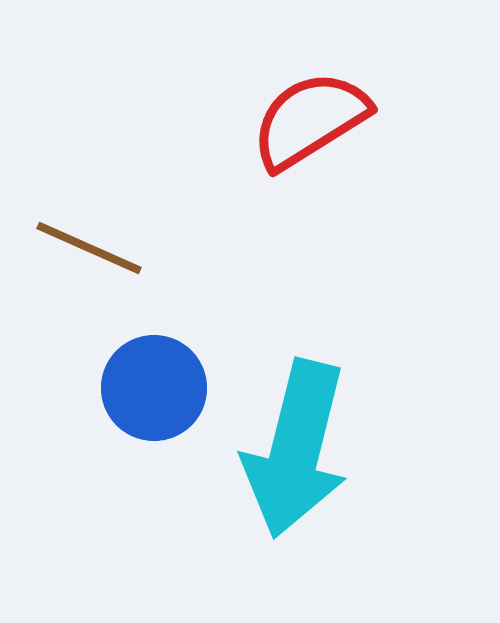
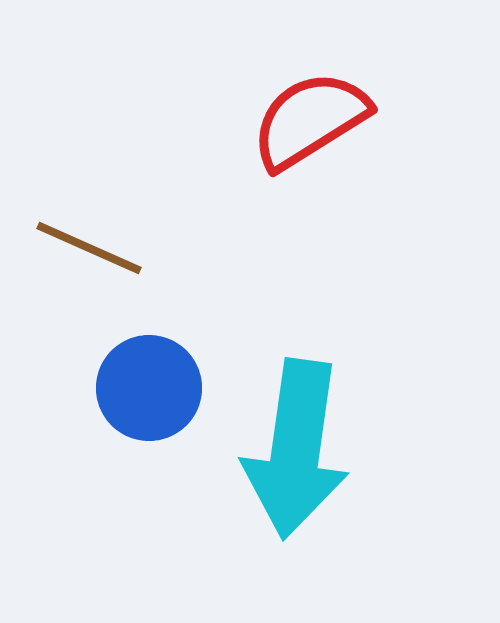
blue circle: moved 5 px left
cyan arrow: rotated 6 degrees counterclockwise
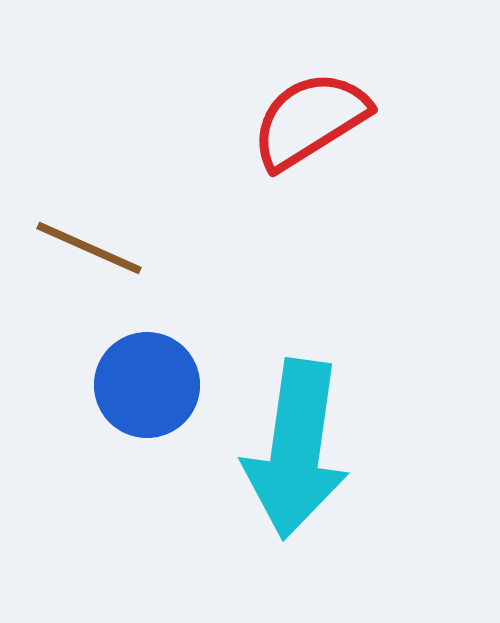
blue circle: moved 2 px left, 3 px up
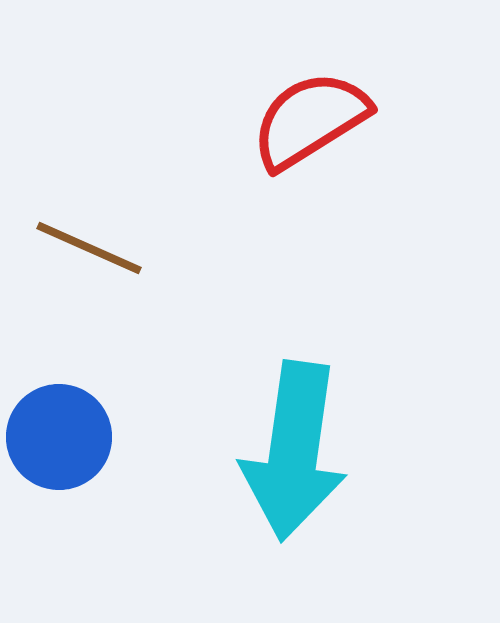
blue circle: moved 88 px left, 52 px down
cyan arrow: moved 2 px left, 2 px down
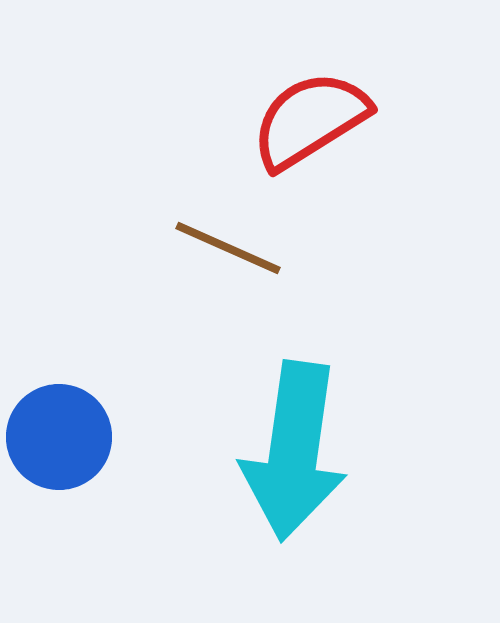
brown line: moved 139 px right
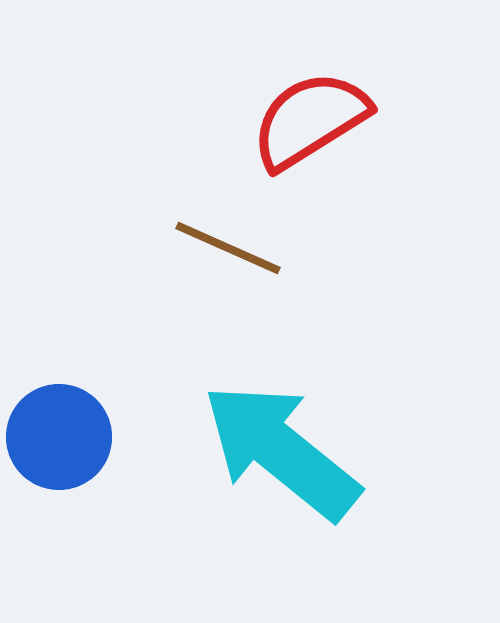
cyan arrow: moved 13 px left; rotated 121 degrees clockwise
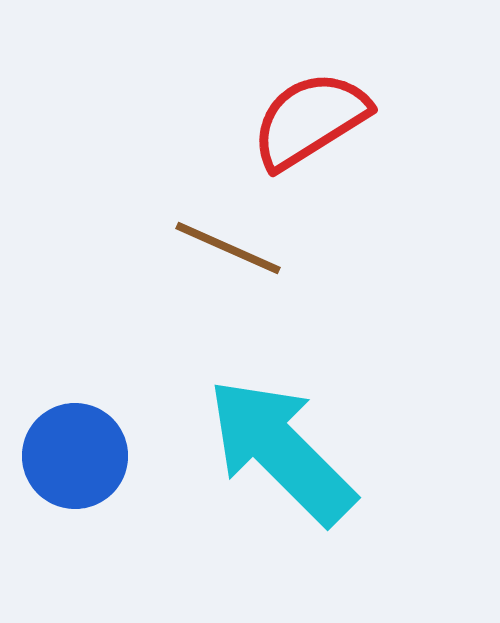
blue circle: moved 16 px right, 19 px down
cyan arrow: rotated 6 degrees clockwise
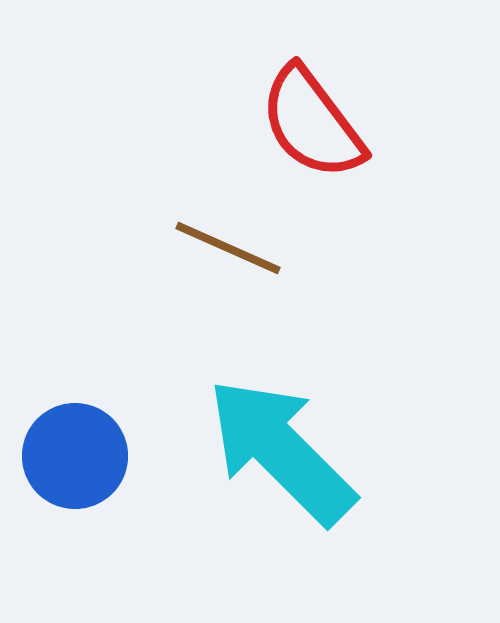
red semicircle: moved 2 px right, 3 px down; rotated 95 degrees counterclockwise
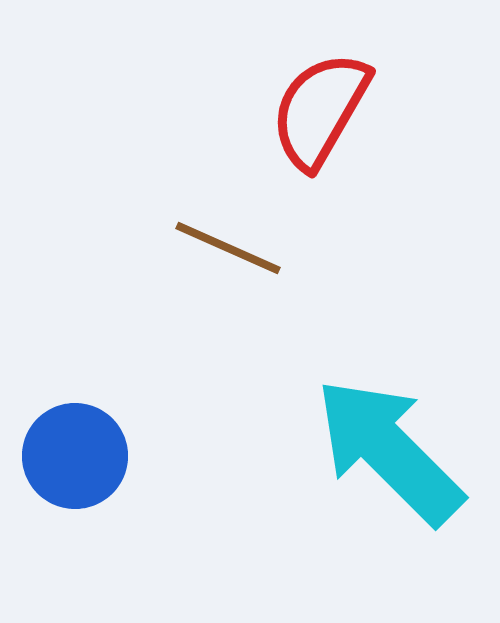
red semicircle: moved 8 px right, 13 px up; rotated 67 degrees clockwise
cyan arrow: moved 108 px right
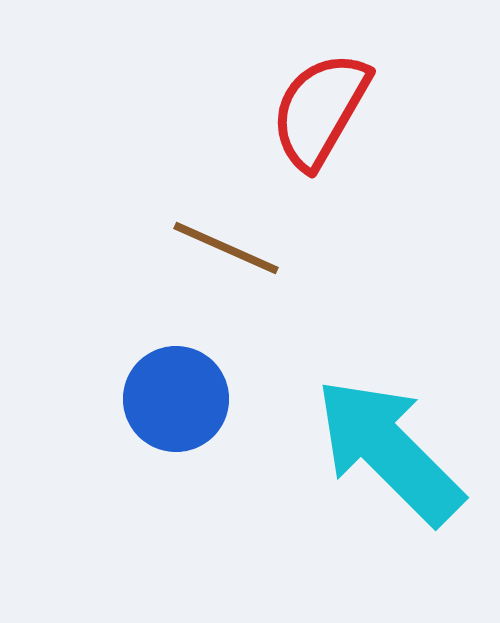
brown line: moved 2 px left
blue circle: moved 101 px right, 57 px up
